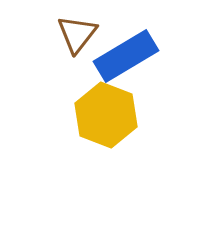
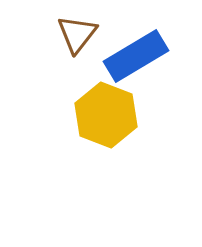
blue rectangle: moved 10 px right
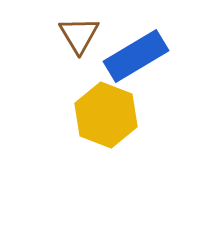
brown triangle: moved 2 px right, 1 px down; rotated 9 degrees counterclockwise
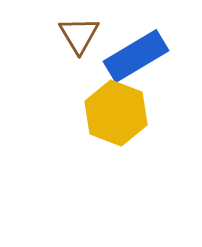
yellow hexagon: moved 10 px right, 2 px up
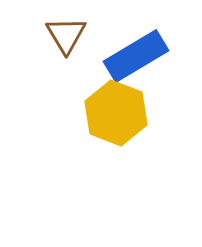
brown triangle: moved 13 px left
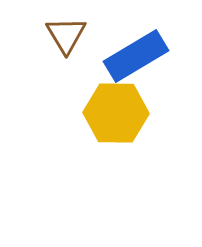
yellow hexagon: rotated 20 degrees counterclockwise
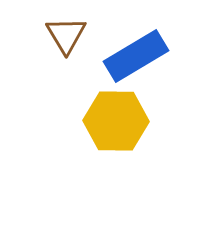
yellow hexagon: moved 8 px down
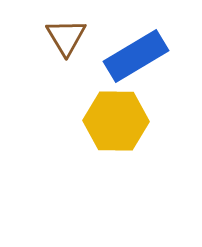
brown triangle: moved 2 px down
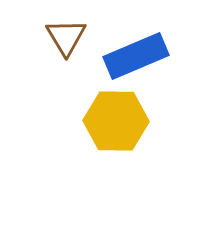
blue rectangle: rotated 8 degrees clockwise
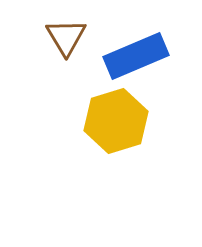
yellow hexagon: rotated 18 degrees counterclockwise
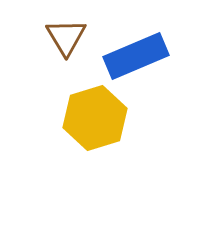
yellow hexagon: moved 21 px left, 3 px up
